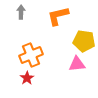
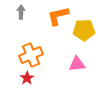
yellow pentagon: moved 11 px up; rotated 10 degrees counterclockwise
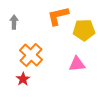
gray arrow: moved 7 px left, 10 px down
orange cross: rotated 25 degrees counterclockwise
red star: moved 4 px left, 1 px down
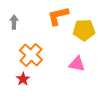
pink triangle: rotated 18 degrees clockwise
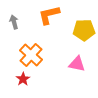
orange L-shape: moved 9 px left, 1 px up
gray arrow: rotated 16 degrees counterclockwise
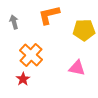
pink triangle: moved 4 px down
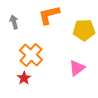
pink triangle: rotated 48 degrees counterclockwise
red star: moved 1 px right, 1 px up
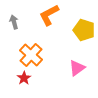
orange L-shape: rotated 15 degrees counterclockwise
yellow pentagon: rotated 20 degrees clockwise
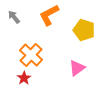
gray arrow: moved 5 px up; rotated 24 degrees counterclockwise
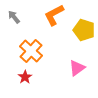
orange L-shape: moved 5 px right
orange cross: moved 4 px up
red star: moved 1 px right, 1 px up
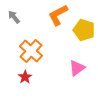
orange L-shape: moved 4 px right
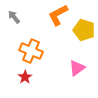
orange cross: rotated 20 degrees counterclockwise
